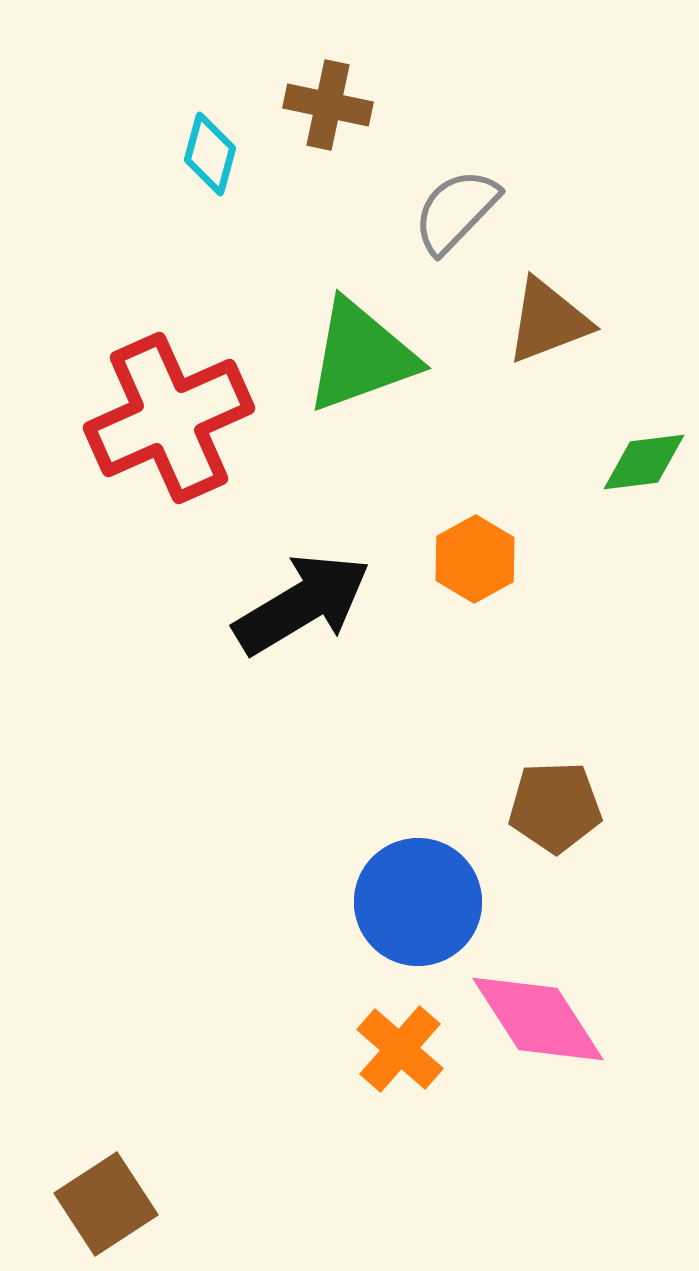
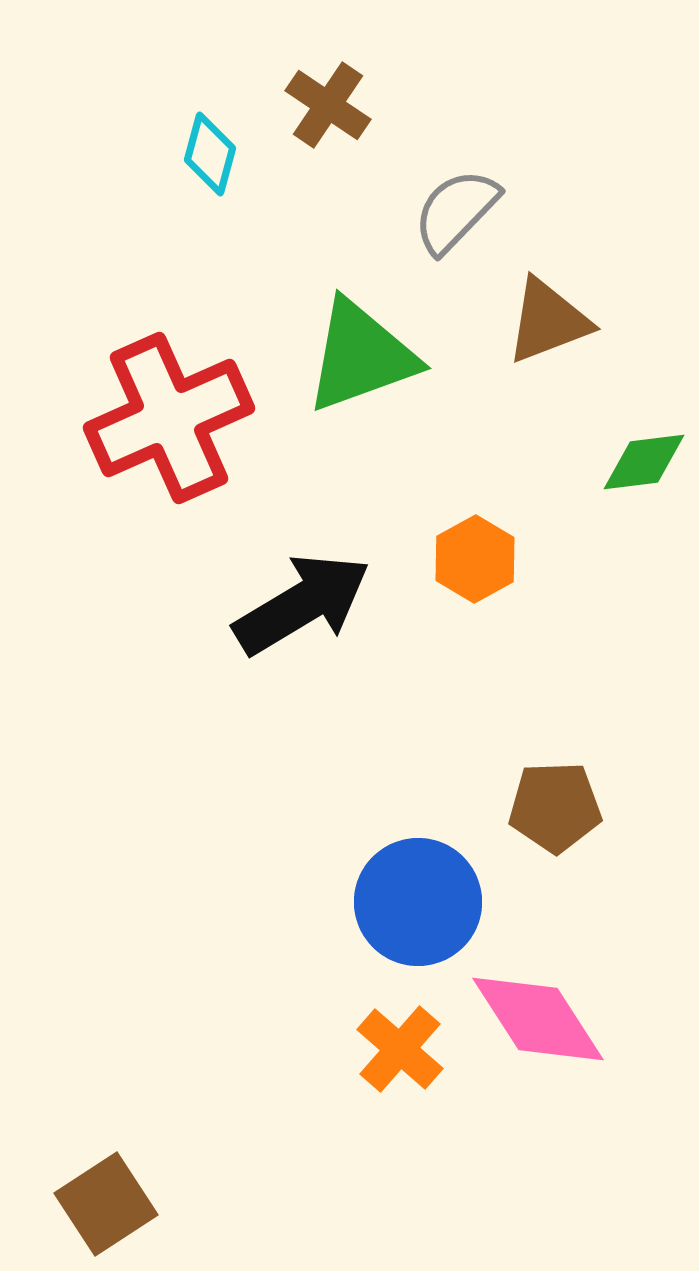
brown cross: rotated 22 degrees clockwise
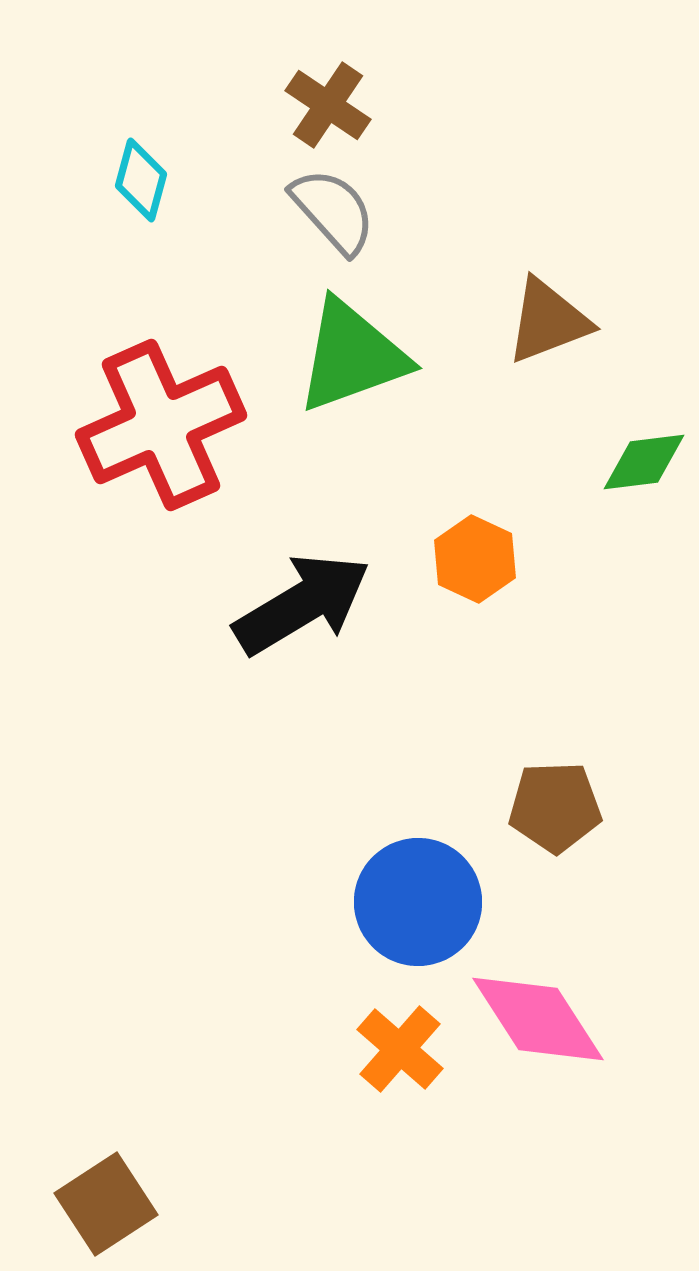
cyan diamond: moved 69 px left, 26 px down
gray semicircle: moved 123 px left; rotated 94 degrees clockwise
green triangle: moved 9 px left
red cross: moved 8 px left, 7 px down
orange hexagon: rotated 6 degrees counterclockwise
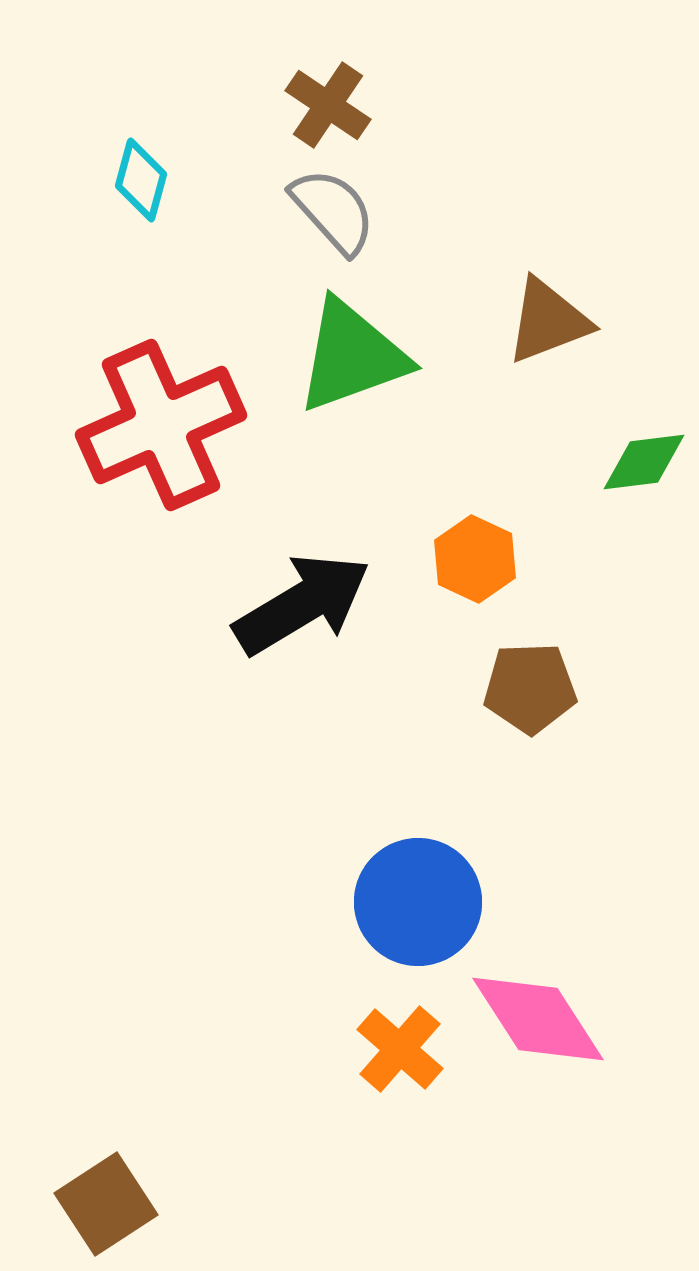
brown pentagon: moved 25 px left, 119 px up
